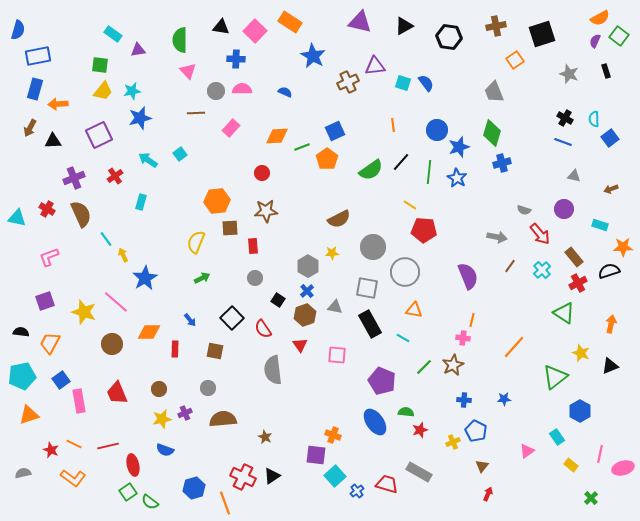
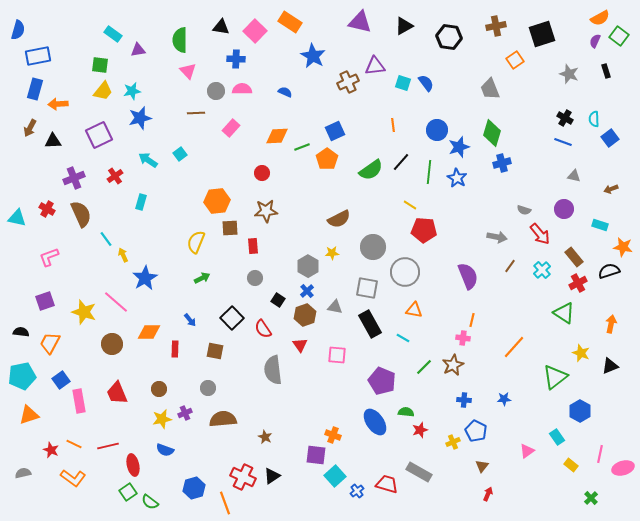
gray trapezoid at (494, 92): moved 4 px left, 3 px up
orange star at (623, 247): rotated 12 degrees clockwise
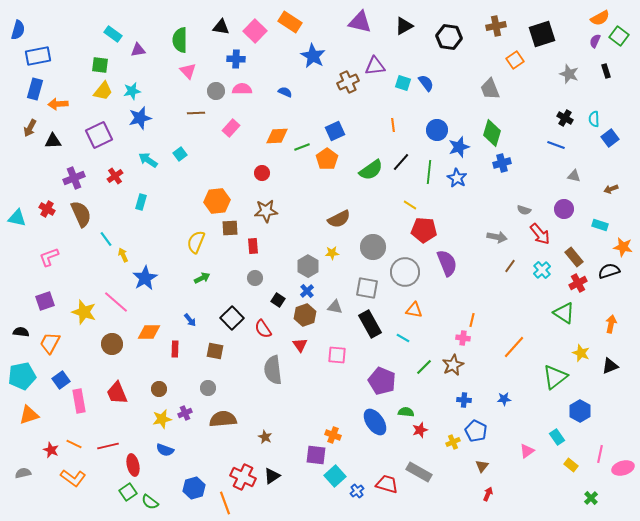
blue line at (563, 142): moved 7 px left, 3 px down
purple semicircle at (468, 276): moved 21 px left, 13 px up
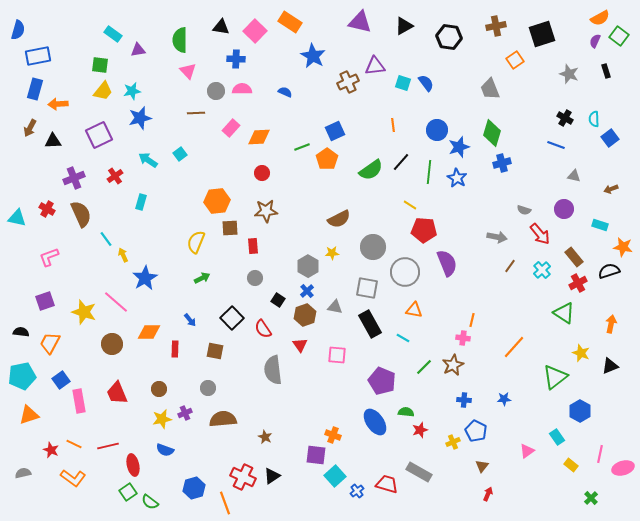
orange diamond at (277, 136): moved 18 px left, 1 px down
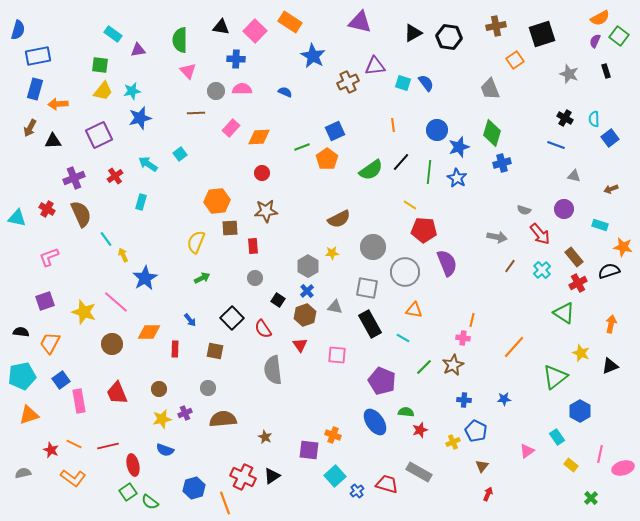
black triangle at (404, 26): moved 9 px right, 7 px down
cyan arrow at (148, 160): moved 4 px down
purple square at (316, 455): moved 7 px left, 5 px up
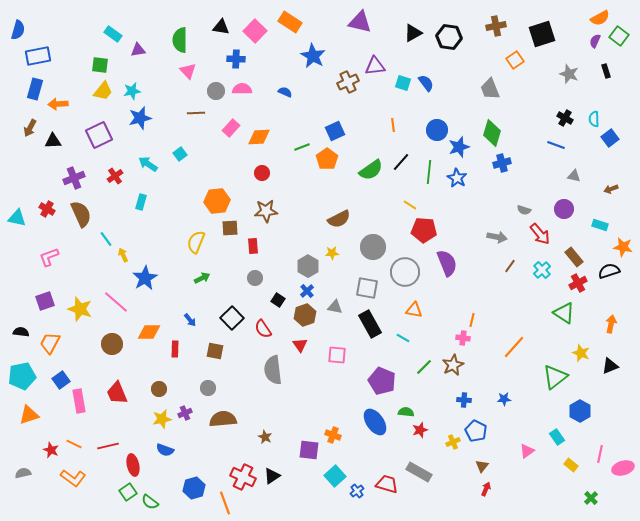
yellow star at (84, 312): moved 4 px left, 3 px up
red arrow at (488, 494): moved 2 px left, 5 px up
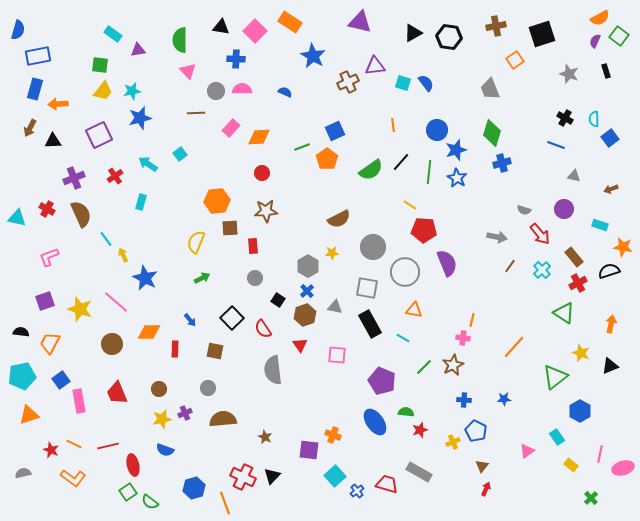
blue star at (459, 147): moved 3 px left, 3 px down
blue star at (145, 278): rotated 15 degrees counterclockwise
black triangle at (272, 476): rotated 12 degrees counterclockwise
